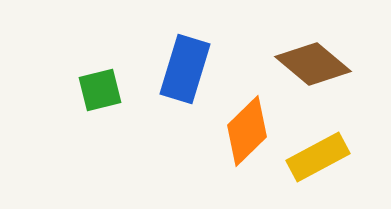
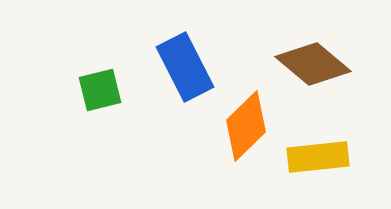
blue rectangle: moved 2 px up; rotated 44 degrees counterclockwise
orange diamond: moved 1 px left, 5 px up
yellow rectangle: rotated 22 degrees clockwise
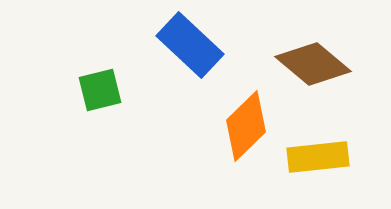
blue rectangle: moved 5 px right, 22 px up; rotated 20 degrees counterclockwise
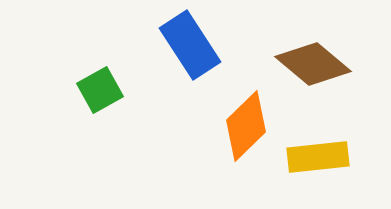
blue rectangle: rotated 14 degrees clockwise
green square: rotated 15 degrees counterclockwise
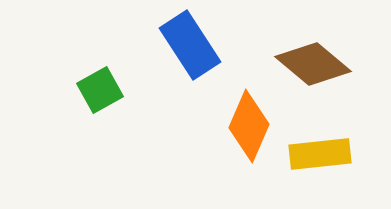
orange diamond: moved 3 px right; rotated 22 degrees counterclockwise
yellow rectangle: moved 2 px right, 3 px up
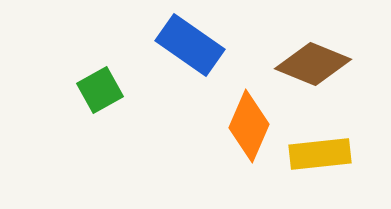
blue rectangle: rotated 22 degrees counterclockwise
brown diamond: rotated 18 degrees counterclockwise
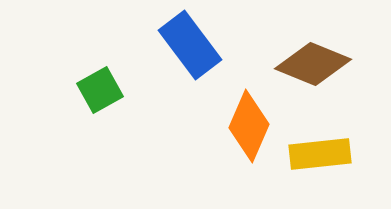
blue rectangle: rotated 18 degrees clockwise
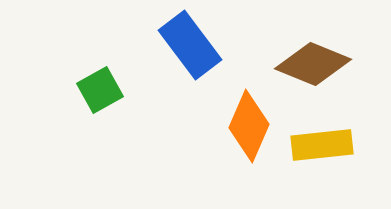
yellow rectangle: moved 2 px right, 9 px up
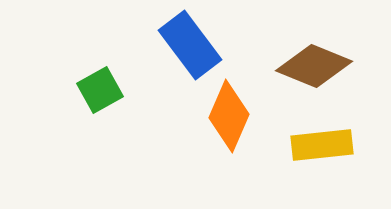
brown diamond: moved 1 px right, 2 px down
orange diamond: moved 20 px left, 10 px up
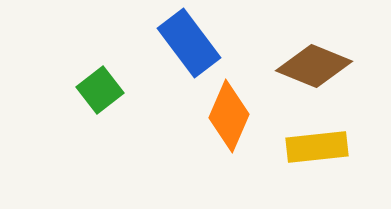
blue rectangle: moved 1 px left, 2 px up
green square: rotated 9 degrees counterclockwise
yellow rectangle: moved 5 px left, 2 px down
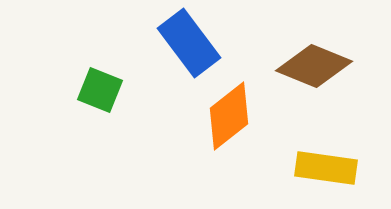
green square: rotated 30 degrees counterclockwise
orange diamond: rotated 28 degrees clockwise
yellow rectangle: moved 9 px right, 21 px down; rotated 14 degrees clockwise
